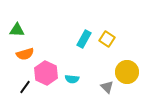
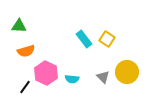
green triangle: moved 2 px right, 4 px up
cyan rectangle: rotated 66 degrees counterclockwise
orange semicircle: moved 1 px right, 3 px up
gray triangle: moved 4 px left, 10 px up
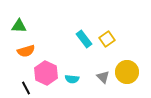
yellow square: rotated 21 degrees clockwise
black line: moved 1 px right, 1 px down; rotated 64 degrees counterclockwise
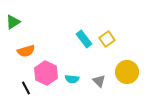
green triangle: moved 6 px left, 4 px up; rotated 35 degrees counterclockwise
gray triangle: moved 4 px left, 4 px down
